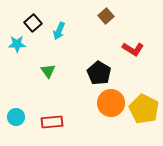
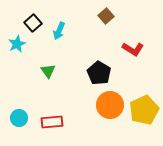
cyan star: rotated 24 degrees counterclockwise
orange circle: moved 1 px left, 2 px down
yellow pentagon: moved 1 px down; rotated 20 degrees clockwise
cyan circle: moved 3 px right, 1 px down
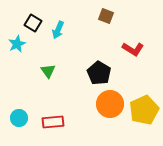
brown square: rotated 28 degrees counterclockwise
black square: rotated 18 degrees counterclockwise
cyan arrow: moved 1 px left, 1 px up
orange circle: moved 1 px up
red rectangle: moved 1 px right
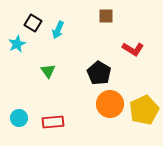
brown square: rotated 21 degrees counterclockwise
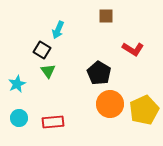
black square: moved 9 px right, 27 px down
cyan star: moved 40 px down
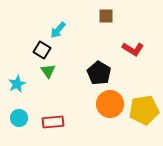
cyan arrow: rotated 18 degrees clockwise
yellow pentagon: rotated 16 degrees clockwise
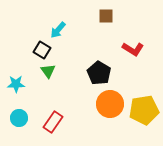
cyan star: moved 1 px left; rotated 24 degrees clockwise
red rectangle: rotated 50 degrees counterclockwise
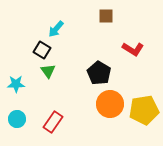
cyan arrow: moved 2 px left, 1 px up
cyan circle: moved 2 px left, 1 px down
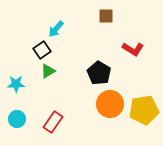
black square: rotated 24 degrees clockwise
green triangle: rotated 35 degrees clockwise
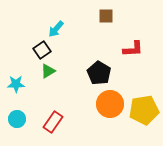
red L-shape: rotated 35 degrees counterclockwise
